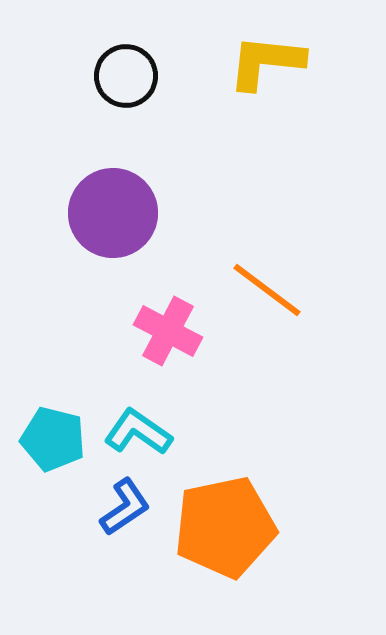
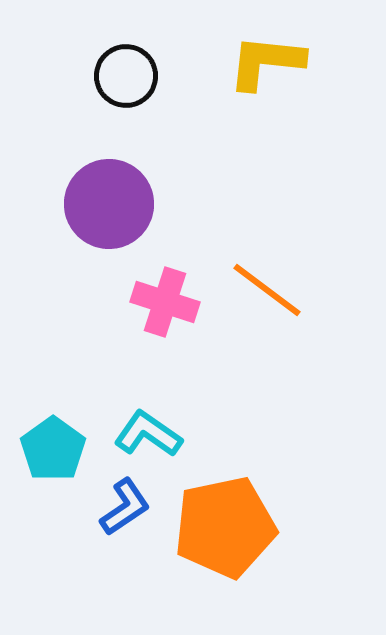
purple circle: moved 4 px left, 9 px up
pink cross: moved 3 px left, 29 px up; rotated 10 degrees counterclockwise
cyan L-shape: moved 10 px right, 2 px down
cyan pentagon: moved 10 px down; rotated 22 degrees clockwise
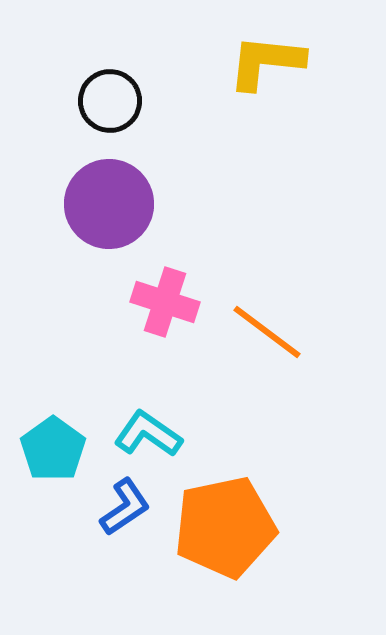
black circle: moved 16 px left, 25 px down
orange line: moved 42 px down
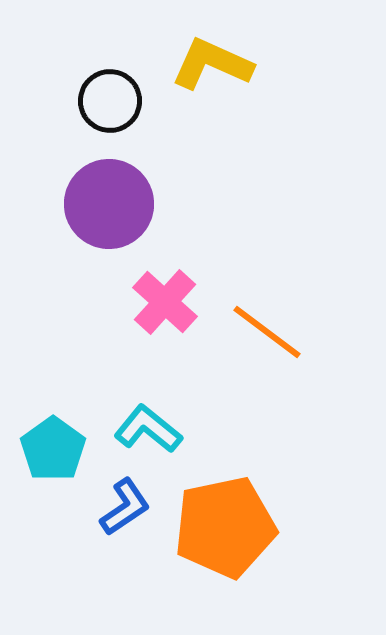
yellow L-shape: moved 54 px left, 2 px down; rotated 18 degrees clockwise
pink cross: rotated 24 degrees clockwise
cyan L-shape: moved 5 px up; rotated 4 degrees clockwise
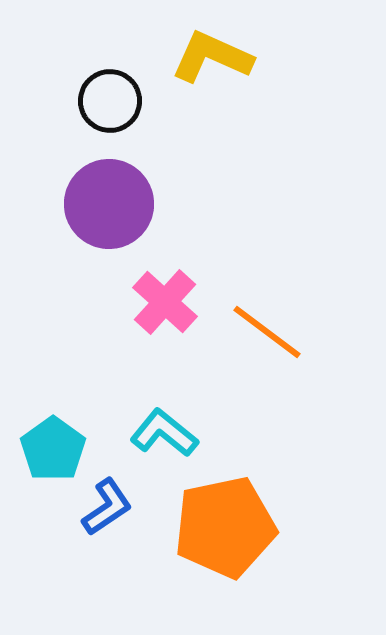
yellow L-shape: moved 7 px up
cyan L-shape: moved 16 px right, 4 px down
blue L-shape: moved 18 px left
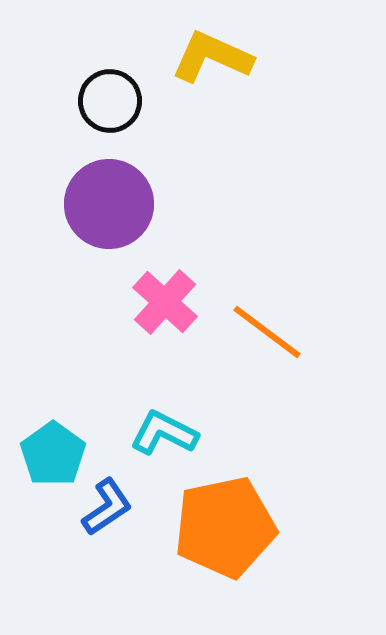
cyan L-shape: rotated 12 degrees counterclockwise
cyan pentagon: moved 5 px down
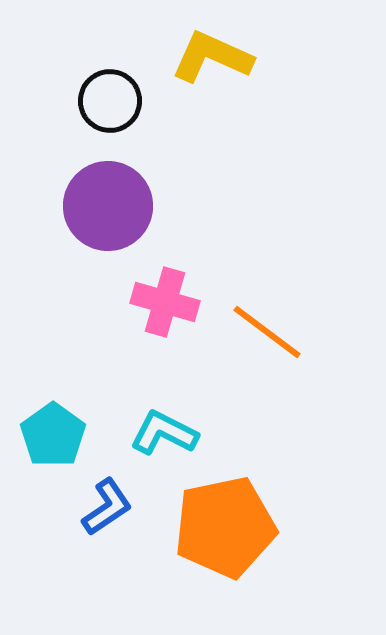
purple circle: moved 1 px left, 2 px down
pink cross: rotated 26 degrees counterclockwise
cyan pentagon: moved 19 px up
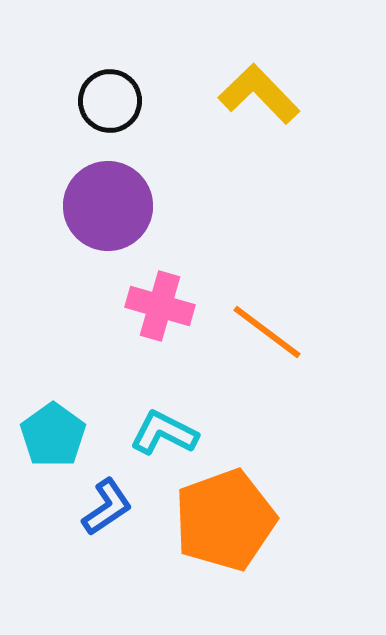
yellow L-shape: moved 47 px right, 37 px down; rotated 22 degrees clockwise
pink cross: moved 5 px left, 4 px down
orange pentagon: moved 7 px up; rotated 8 degrees counterclockwise
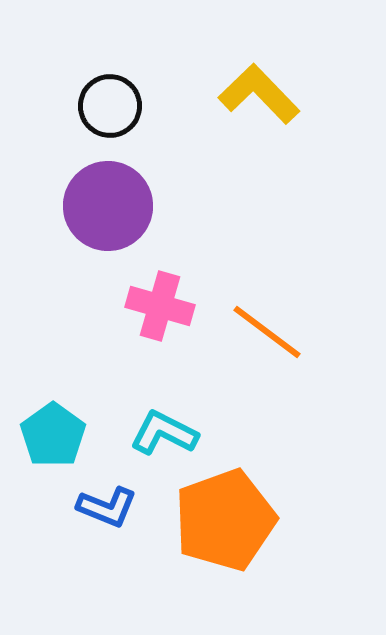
black circle: moved 5 px down
blue L-shape: rotated 56 degrees clockwise
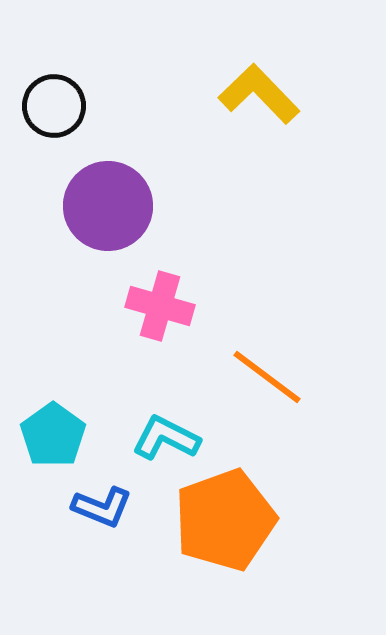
black circle: moved 56 px left
orange line: moved 45 px down
cyan L-shape: moved 2 px right, 5 px down
blue L-shape: moved 5 px left
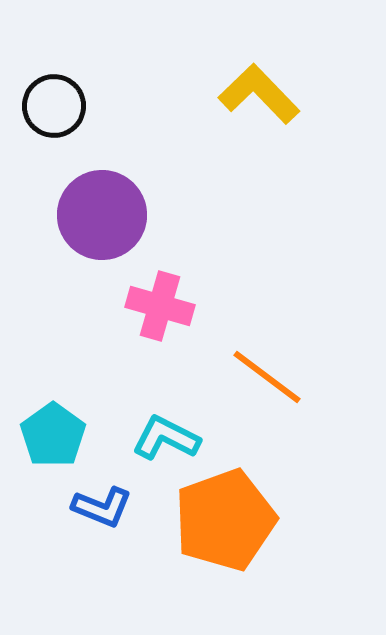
purple circle: moved 6 px left, 9 px down
